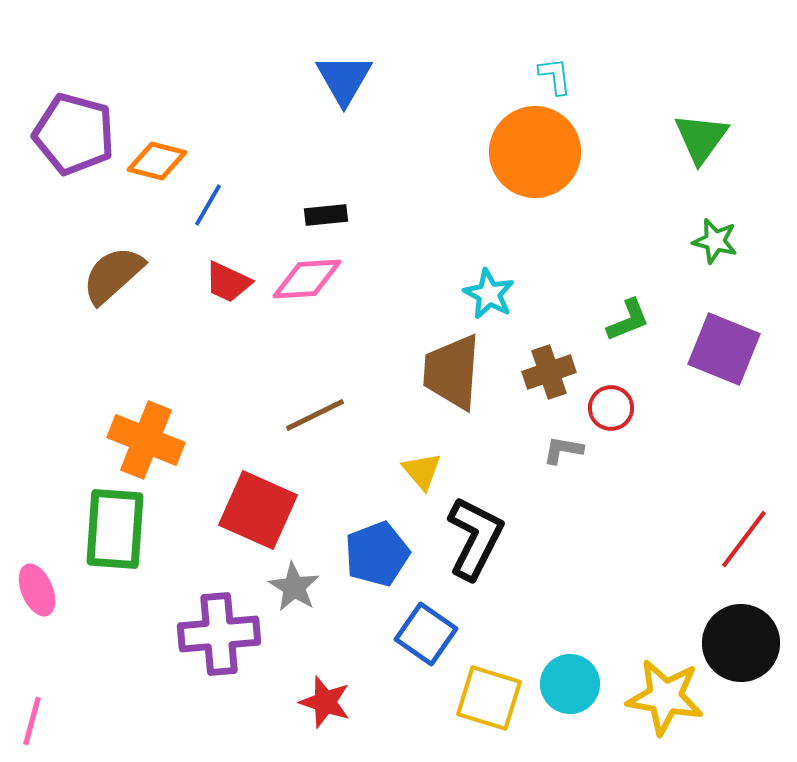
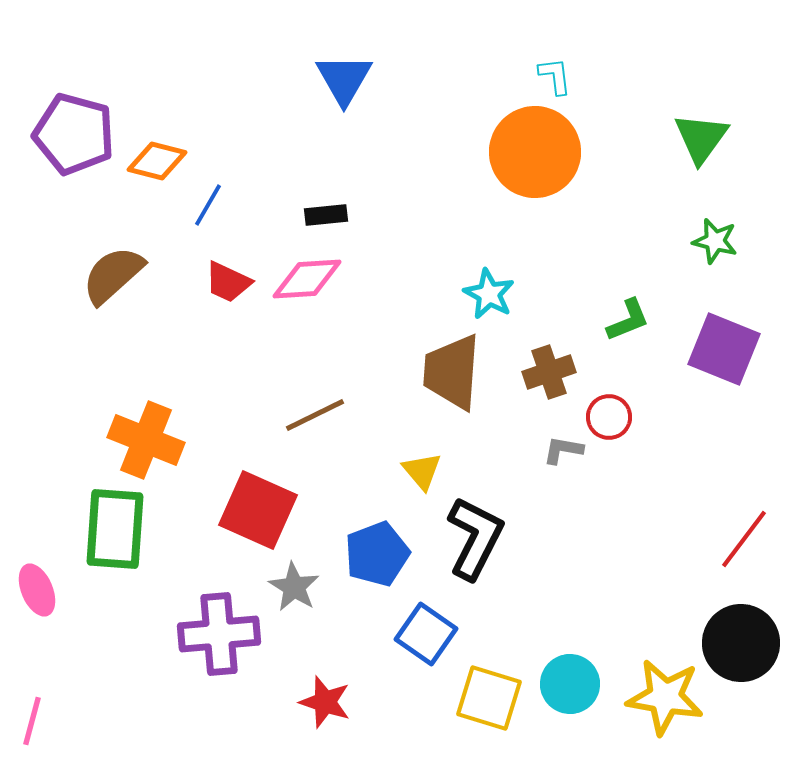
red circle: moved 2 px left, 9 px down
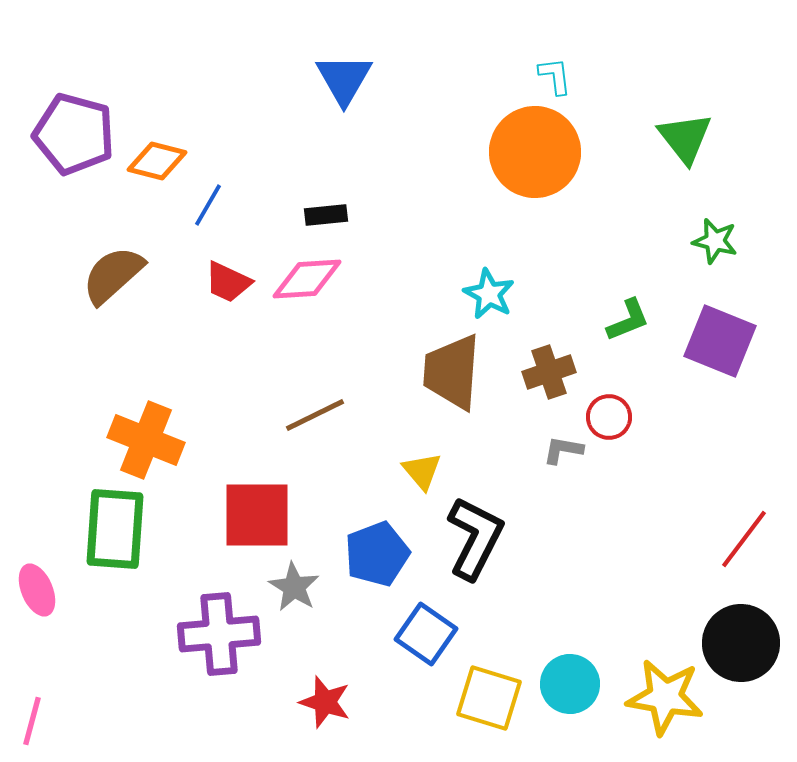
green triangle: moved 16 px left; rotated 14 degrees counterclockwise
purple square: moved 4 px left, 8 px up
red square: moved 1 px left, 5 px down; rotated 24 degrees counterclockwise
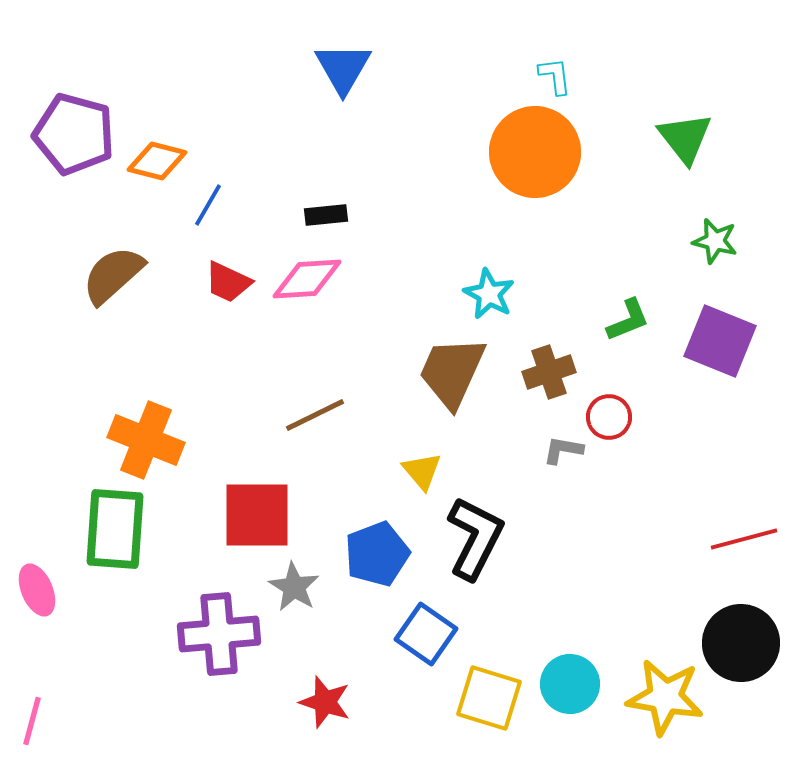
blue triangle: moved 1 px left, 11 px up
brown trapezoid: rotated 20 degrees clockwise
red line: rotated 38 degrees clockwise
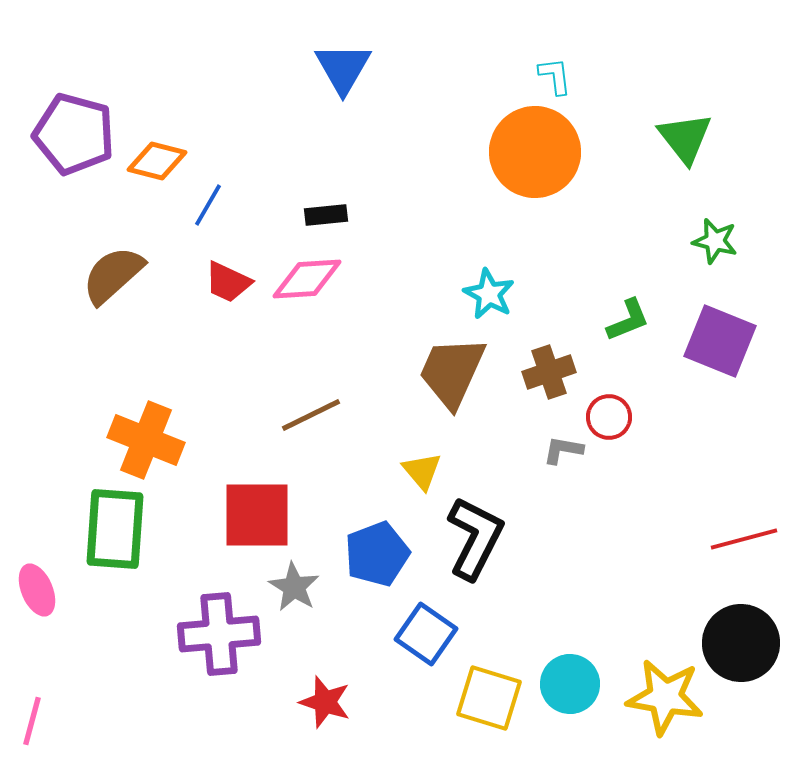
brown line: moved 4 px left
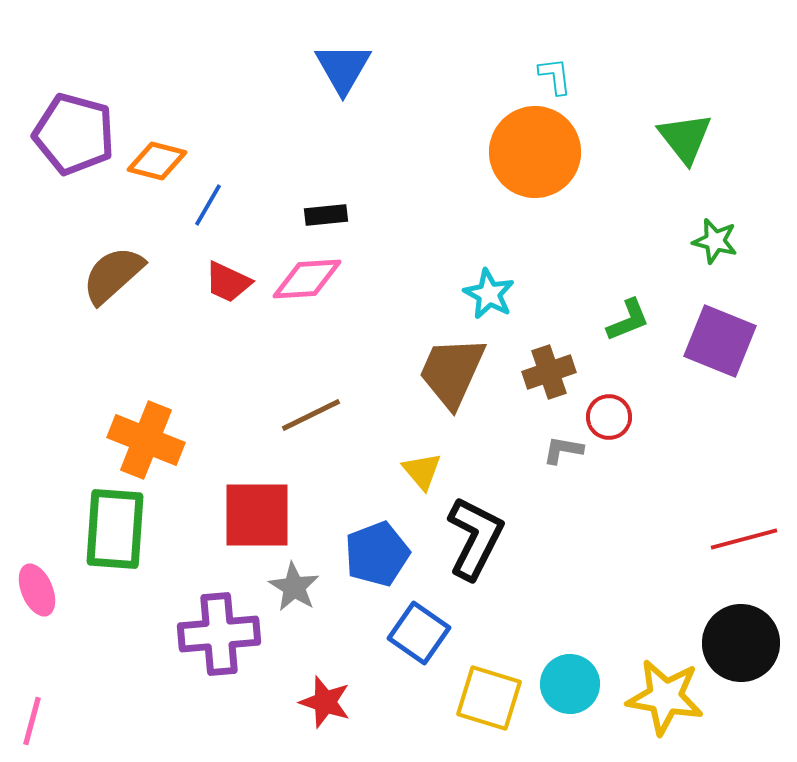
blue square: moved 7 px left, 1 px up
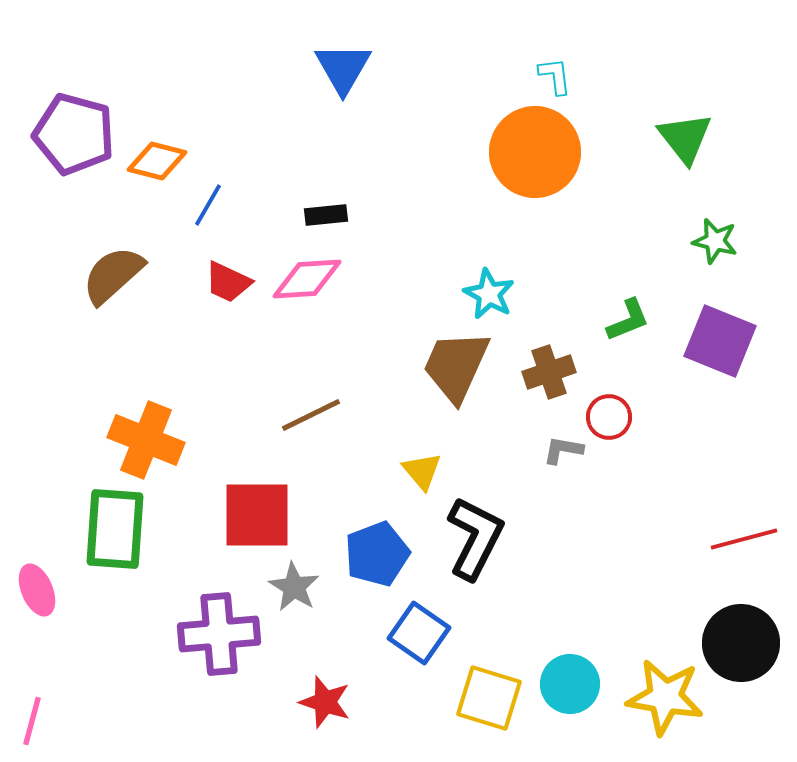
brown trapezoid: moved 4 px right, 6 px up
